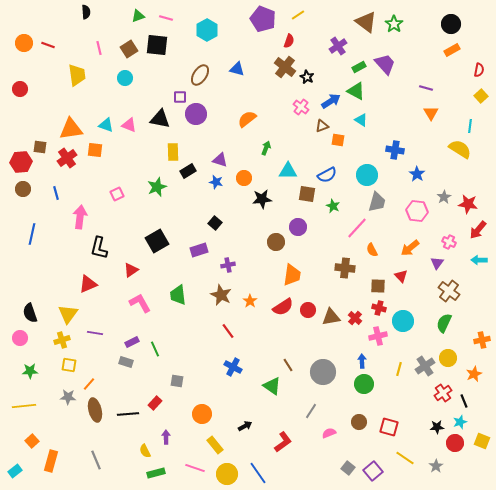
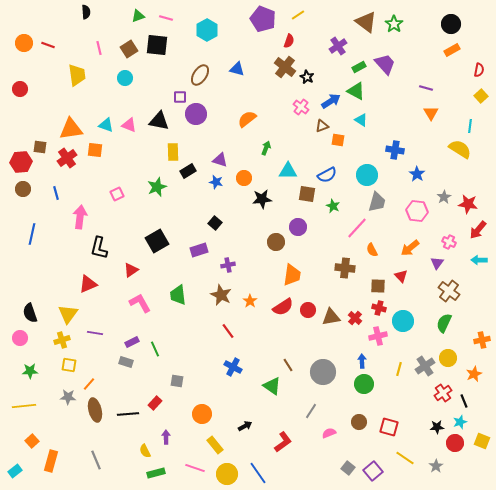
black triangle at (160, 119): moved 1 px left, 2 px down
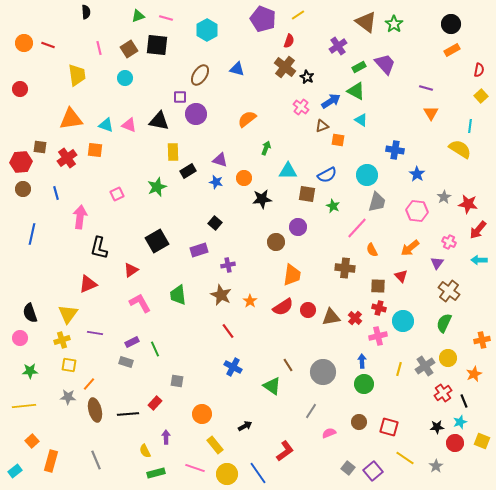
orange triangle at (71, 129): moved 10 px up
red L-shape at (283, 442): moved 2 px right, 9 px down
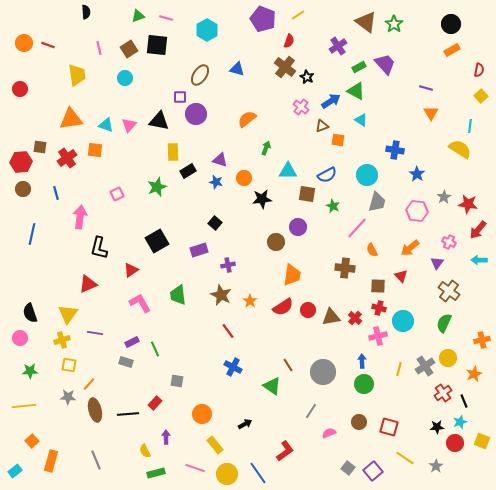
pink triangle at (129, 125): rotated 49 degrees clockwise
black arrow at (245, 426): moved 2 px up
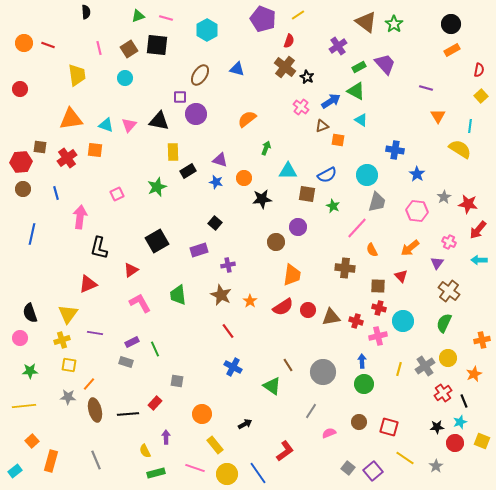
orange triangle at (431, 113): moved 7 px right, 3 px down
red cross at (355, 318): moved 1 px right, 3 px down; rotated 24 degrees counterclockwise
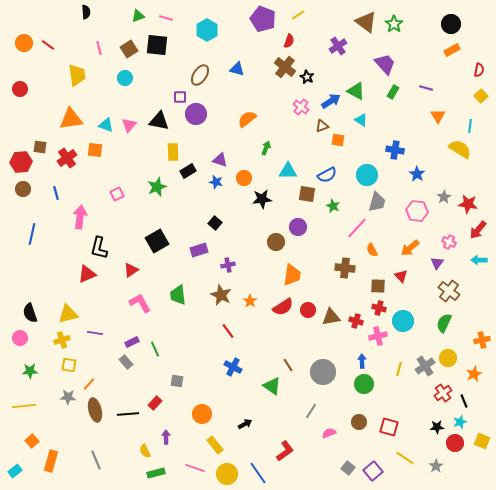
red line at (48, 45): rotated 16 degrees clockwise
green rectangle at (359, 67): moved 34 px right, 25 px down; rotated 32 degrees counterclockwise
red triangle at (88, 284): moved 1 px left, 10 px up
yellow triangle at (68, 314): rotated 40 degrees clockwise
gray rectangle at (126, 362): rotated 32 degrees clockwise
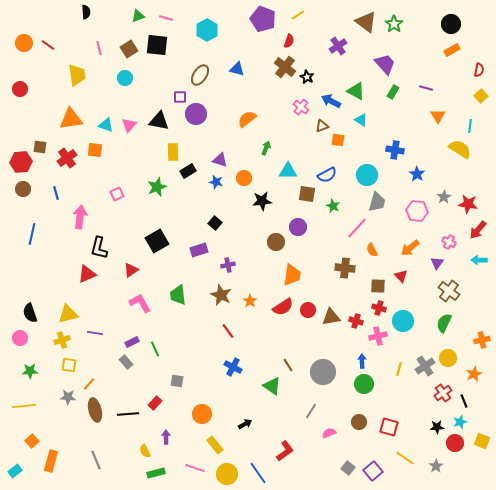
blue arrow at (331, 101): rotated 120 degrees counterclockwise
black star at (262, 199): moved 2 px down
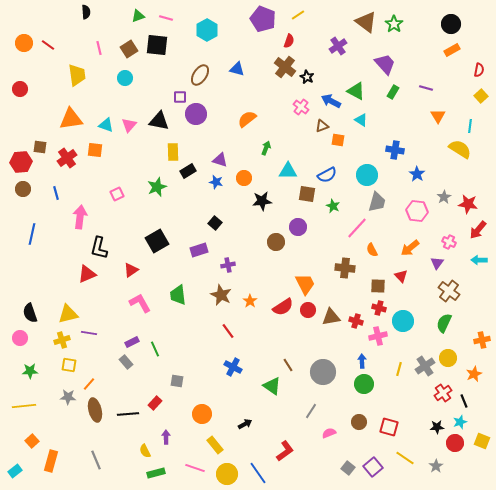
orange trapezoid at (292, 275): moved 13 px right, 9 px down; rotated 35 degrees counterclockwise
purple line at (95, 333): moved 6 px left
purple square at (373, 471): moved 4 px up
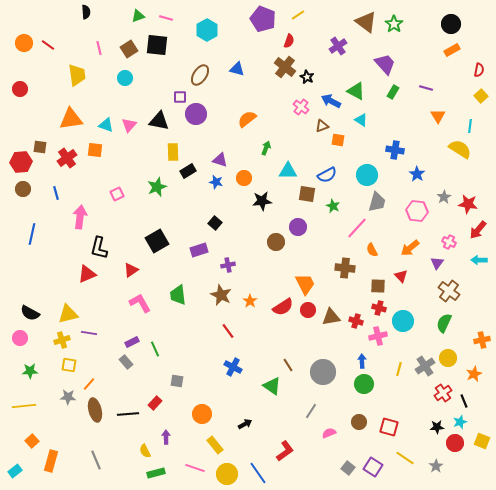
black semicircle at (30, 313): rotated 42 degrees counterclockwise
purple square at (373, 467): rotated 18 degrees counterclockwise
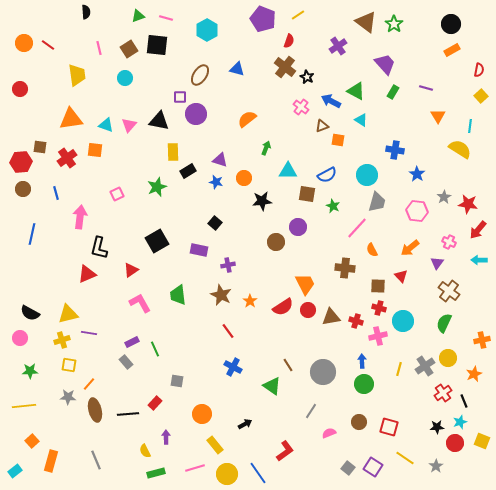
purple rectangle at (199, 250): rotated 30 degrees clockwise
pink line at (195, 468): rotated 36 degrees counterclockwise
